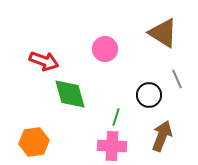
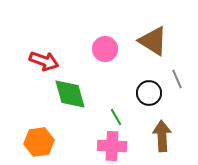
brown triangle: moved 10 px left, 8 px down
black circle: moved 2 px up
green line: rotated 48 degrees counterclockwise
brown arrow: rotated 24 degrees counterclockwise
orange hexagon: moved 5 px right
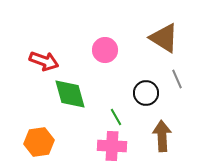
brown triangle: moved 11 px right, 3 px up
pink circle: moved 1 px down
black circle: moved 3 px left
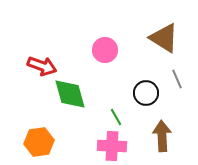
red arrow: moved 2 px left, 5 px down
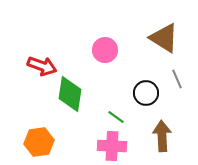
green diamond: rotated 24 degrees clockwise
green line: rotated 24 degrees counterclockwise
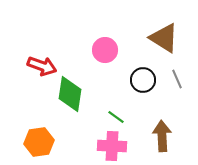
black circle: moved 3 px left, 13 px up
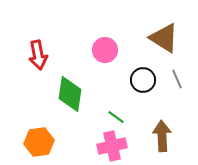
red arrow: moved 4 px left, 11 px up; rotated 60 degrees clockwise
pink cross: rotated 16 degrees counterclockwise
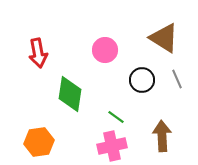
red arrow: moved 2 px up
black circle: moved 1 px left
